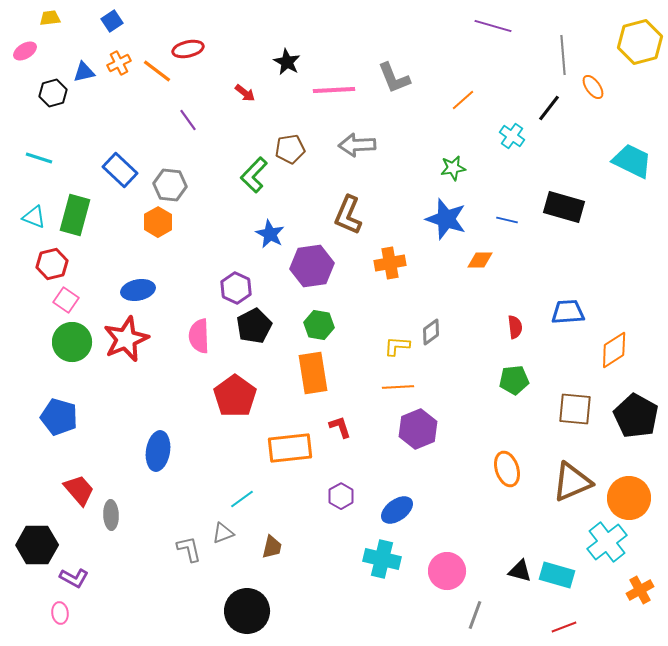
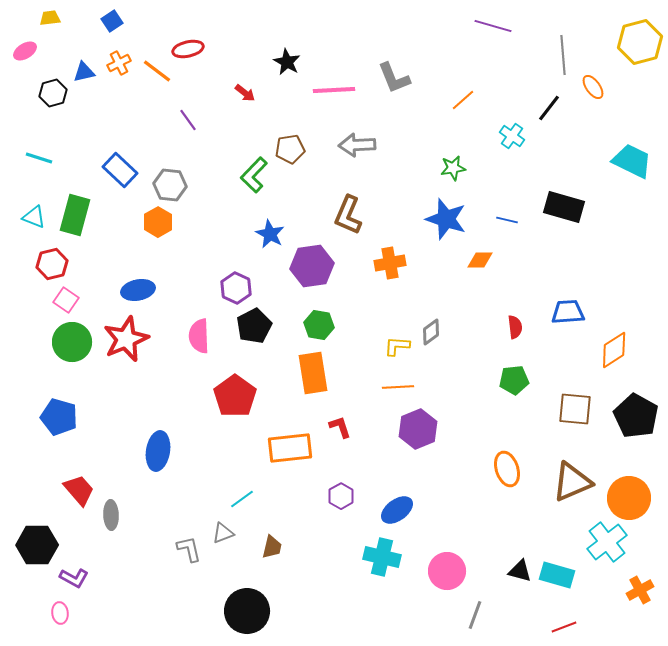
cyan cross at (382, 559): moved 2 px up
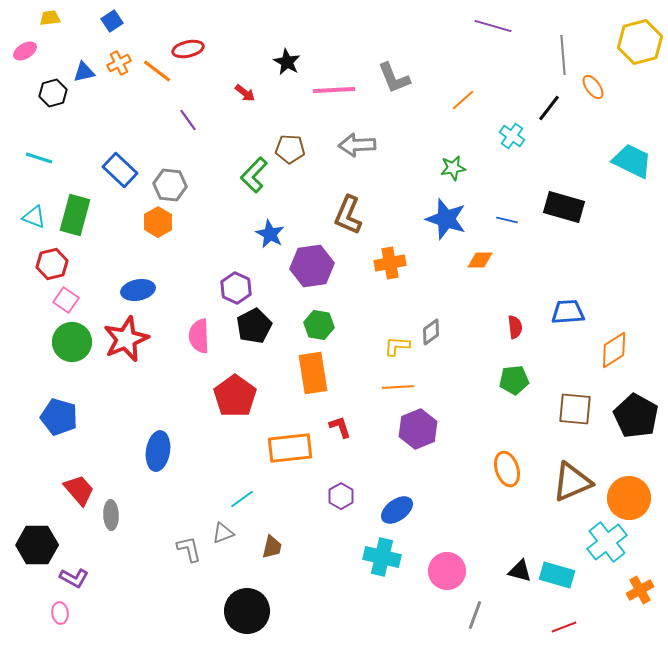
brown pentagon at (290, 149): rotated 12 degrees clockwise
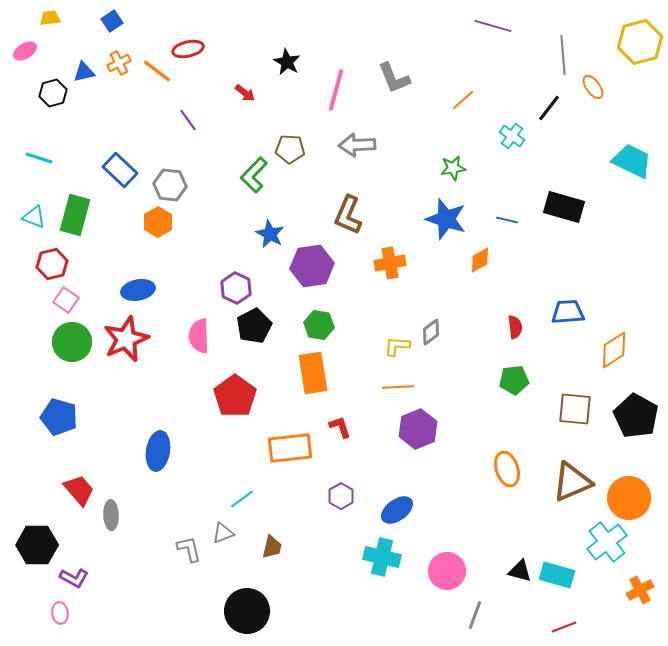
pink line at (334, 90): moved 2 px right; rotated 72 degrees counterclockwise
orange diamond at (480, 260): rotated 28 degrees counterclockwise
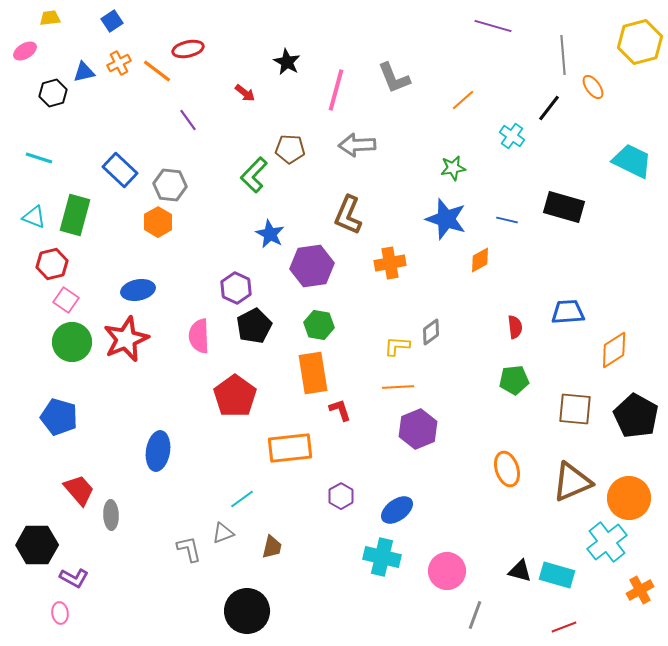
red L-shape at (340, 427): moved 17 px up
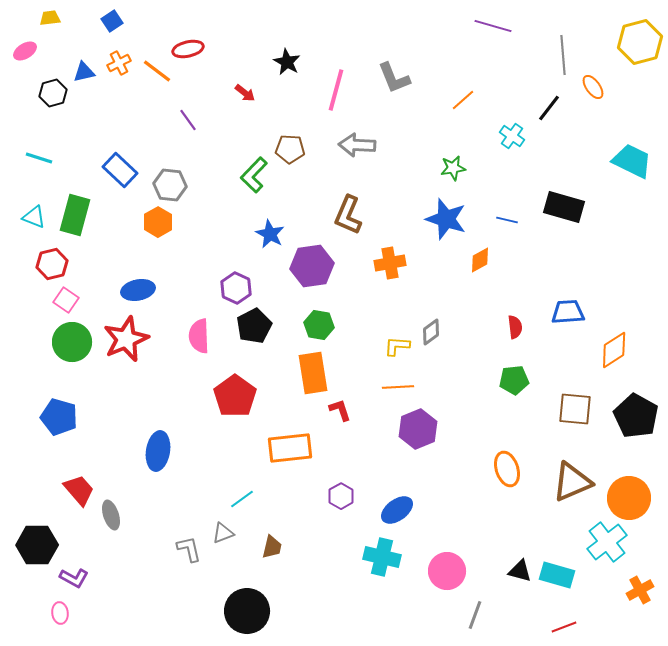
gray arrow at (357, 145): rotated 6 degrees clockwise
gray ellipse at (111, 515): rotated 16 degrees counterclockwise
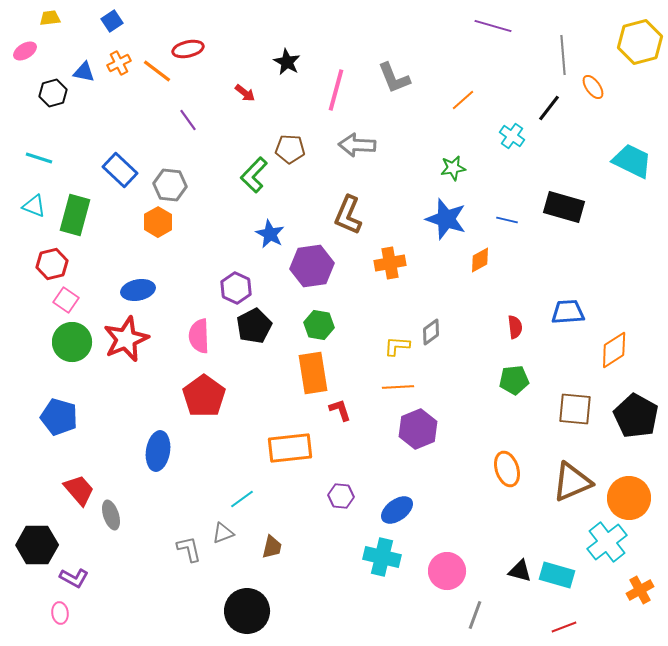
blue triangle at (84, 72): rotated 25 degrees clockwise
cyan triangle at (34, 217): moved 11 px up
red pentagon at (235, 396): moved 31 px left
purple hexagon at (341, 496): rotated 25 degrees counterclockwise
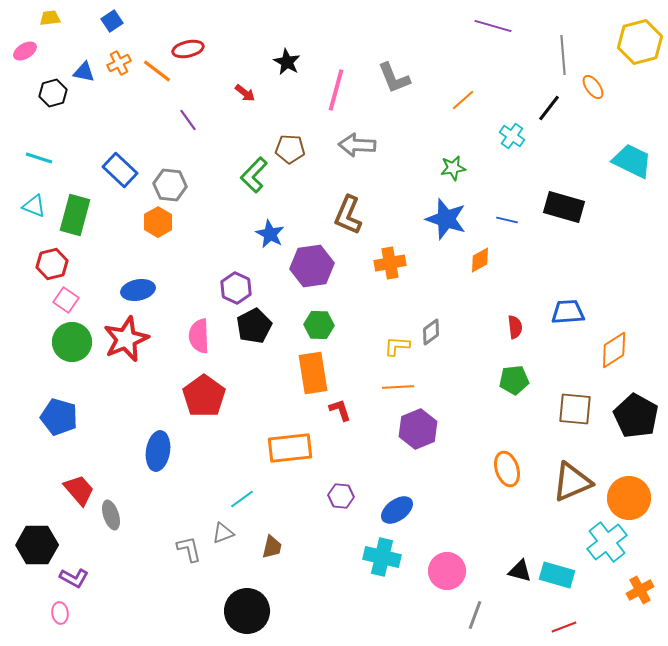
green hexagon at (319, 325): rotated 8 degrees counterclockwise
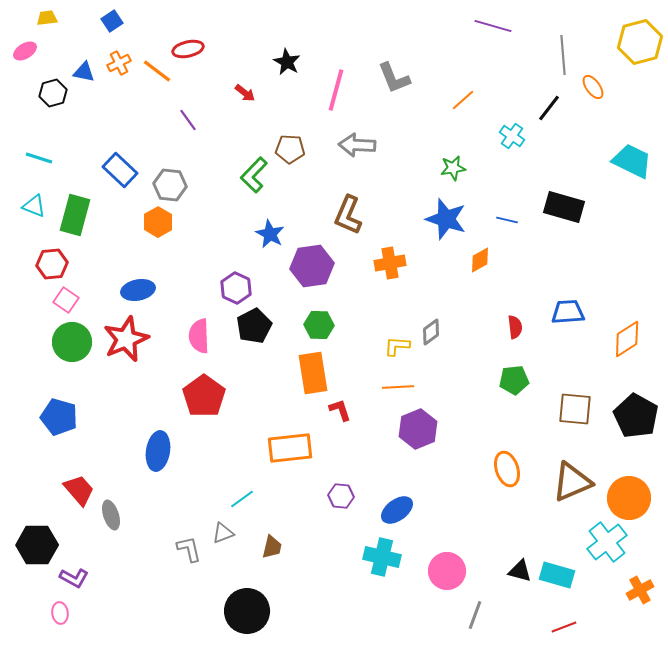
yellow trapezoid at (50, 18): moved 3 px left
red hexagon at (52, 264): rotated 8 degrees clockwise
orange diamond at (614, 350): moved 13 px right, 11 px up
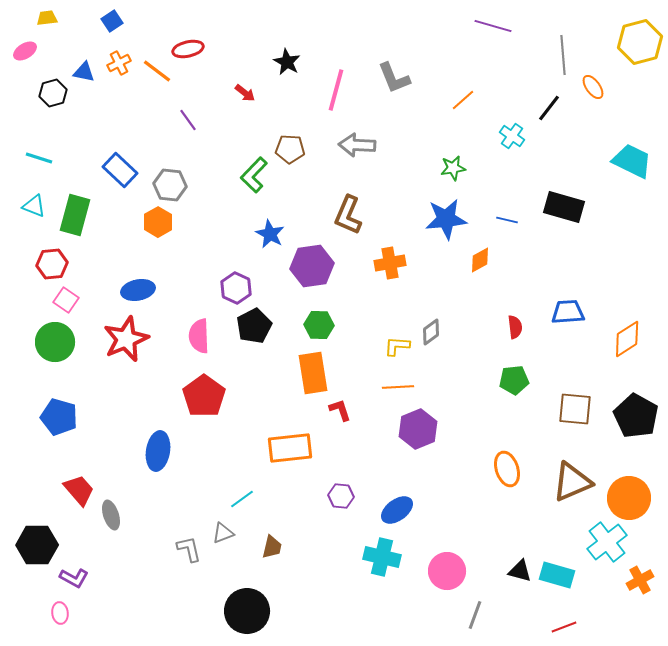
blue star at (446, 219): rotated 24 degrees counterclockwise
green circle at (72, 342): moved 17 px left
orange cross at (640, 590): moved 10 px up
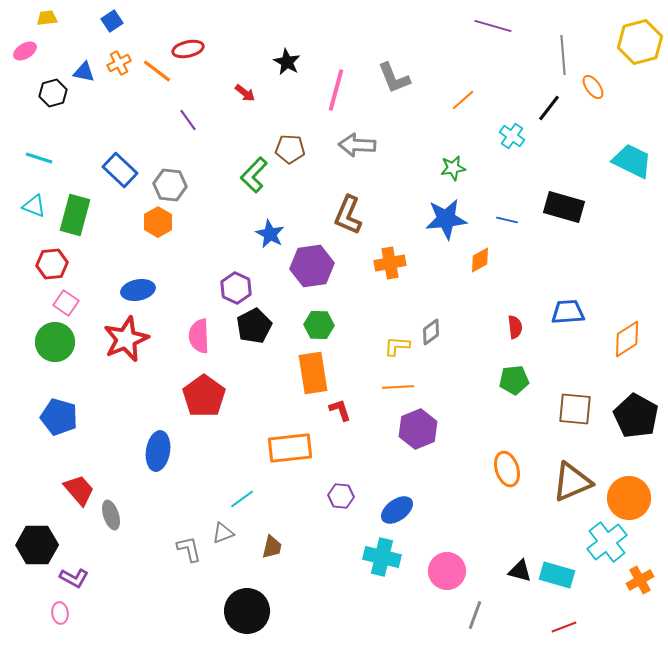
pink square at (66, 300): moved 3 px down
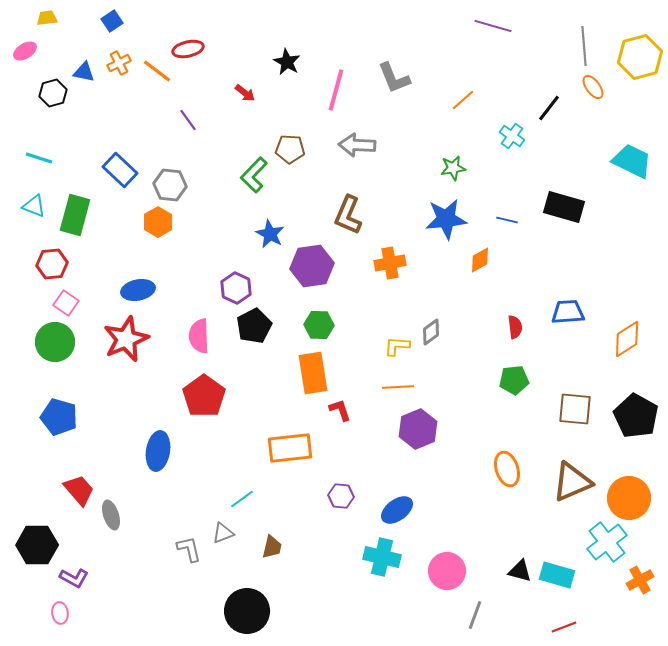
yellow hexagon at (640, 42): moved 15 px down
gray line at (563, 55): moved 21 px right, 9 px up
